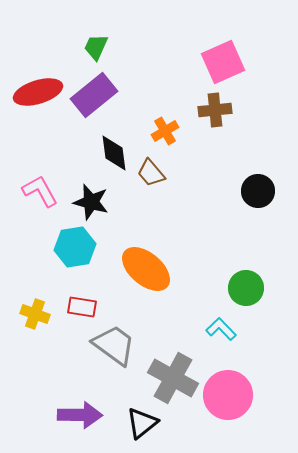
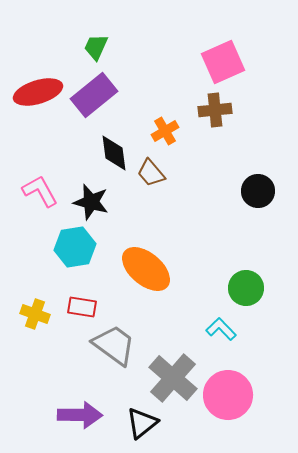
gray cross: rotated 12 degrees clockwise
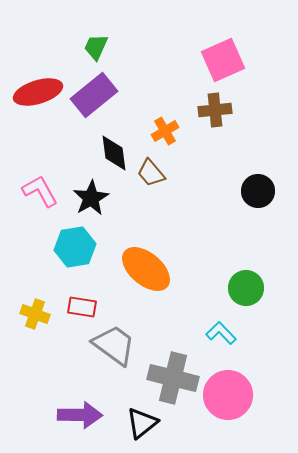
pink square: moved 2 px up
black star: moved 4 px up; rotated 27 degrees clockwise
cyan L-shape: moved 4 px down
gray cross: rotated 27 degrees counterclockwise
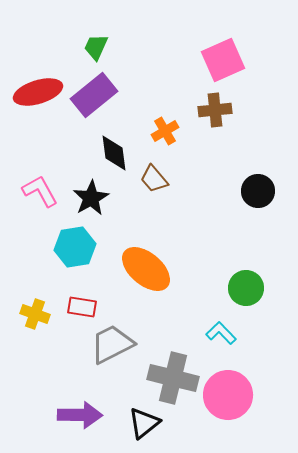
brown trapezoid: moved 3 px right, 6 px down
gray trapezoid: moved 2 px left, 1 px up; rotated 63 degrees counterclockwise
black triangle: moved 2 px right
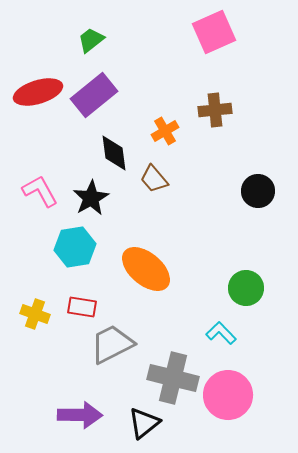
green trapezoid: moved 5 px left, 7 px up; rotated 28 degrees clockwise
pink square: moved 9 px left, 28 px up
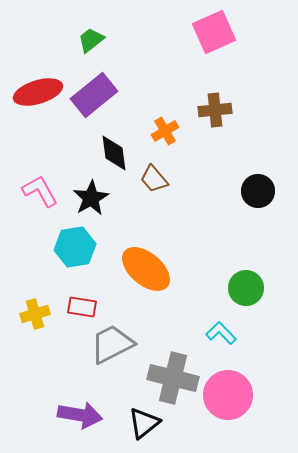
yellow cross: rotated 36 degrees counterclockwise
purple arrow: rotated 9 degrees clockwise
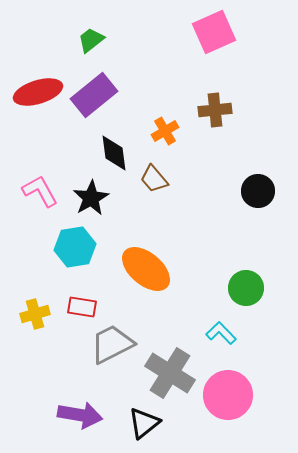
gray cross: moved 3 px left, 5 px up; rotated 18 degrees clockwise
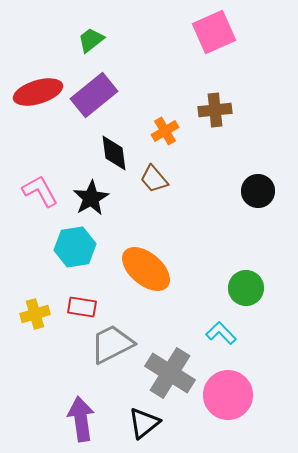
purple arrow: moved 1 px right, 4 px down; rotated 108 degrees counterclockwise
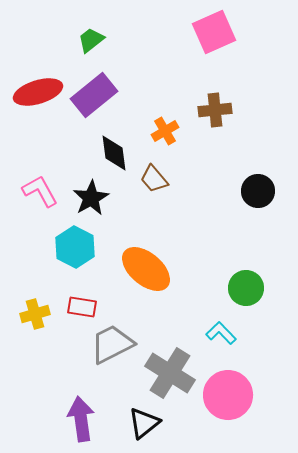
cyan hexagon: rotated 24 degrees counterclockwise
